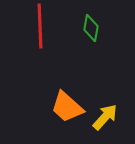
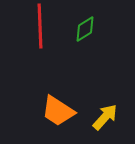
green diamond: moved 6 px left, 1 px down; rotated 48 degrees clockwise
orange trapezoid: moved 9 px left, 4 px down; rotated 9 degrees counterclockwise
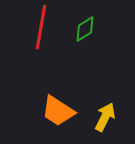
red line: moved 1 px right, 1 px down; rotated 12 degrees clockwise
yellow arrow: rotated 16 degrees counterclockwise
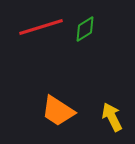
red line: rotated 63 degrees clockwise
yellow arrow: moved 7 px right; rotated 52 degrees counterclockwise
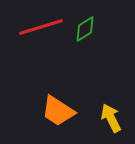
yellow arrow: moved 1 px left, 1 px down
